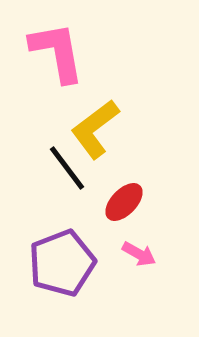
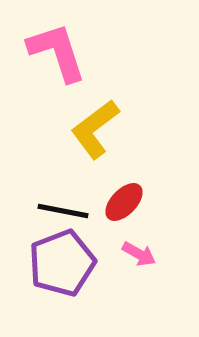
pink L-shape: rotated 8 degrees counterclockwise
black line: moved 4 px left, 43 px down; rotated 42 degrees counterclockwise
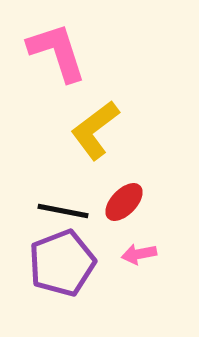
yellow L-shape: moved 1 px down
pink arrow: rotated 140 degrees clockwise
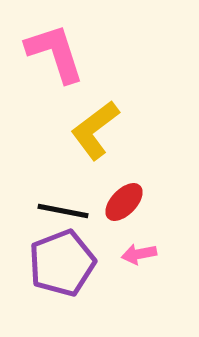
pink L-shape: moved 2 px left, 1 px down
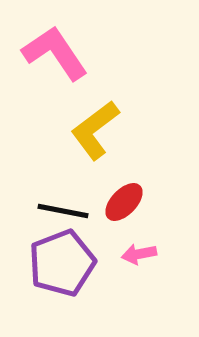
pink L-shape: rotated 16 degrees counterclockwise
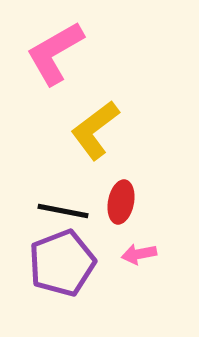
pink L-shape: rotated 86 degrees counterclockwise
red ellipse: moved 3 px left; rotated 33 degrees counterclockwise
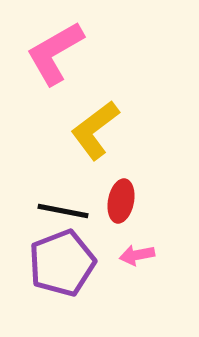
red ellipse: moved 1 px up
pink arrow: moved 2 px left, 1 px down
